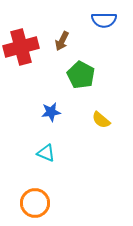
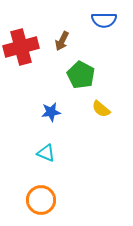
yellow semicircle: moved 11 px up
orange circle: moved 6 px right, 3 px up
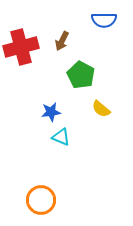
cyan triangle: moved 15 px right, 16 px up
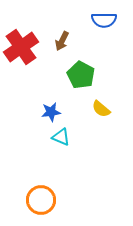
red cross: rotated 20 degrees counterclockwise
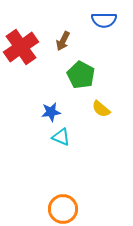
brown arrow: moved 1 px right
orange circle: moved 22 px right, 9 px down
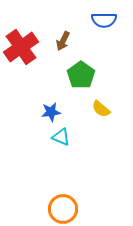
green pentagon: rotated 8 degrees clockwise
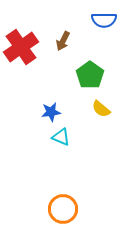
green pentagon: moved 9 px right
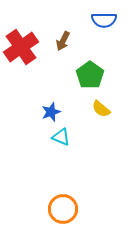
blue star: rotated 12 degrees counterclockwise
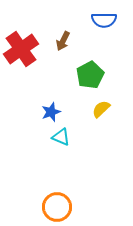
red cross: moved 2 px down
green pentagon: rotated 8 degrees clockwise
yellow semicircle: rotated 96 degrees clockwise
orange circle: moved 6 px left, 2 px up
